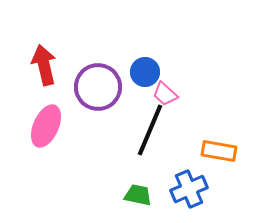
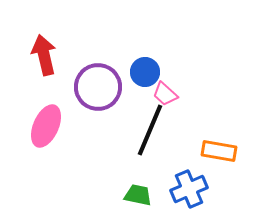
red arrow: moved 10 px up
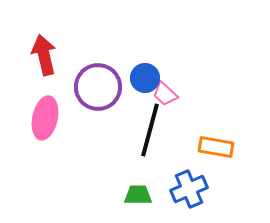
blue circle: moved 6 px down
pink ellipse: moved 1 px left, 8 px up; rotated 12 degrees counterclockwise
black line: rotated 8 degrees counterclockwise
orange rectangle: moved 3 px left, 4 px up
green trapezoid: rotated 12 degrees counterclockwise
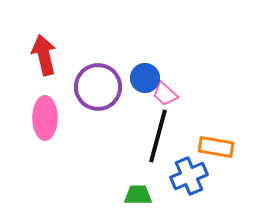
pink ellipse: rotated 12 degrees counterclockwise
black line: moved 8 px right, 6 px down
blue cross: moved 13 px up
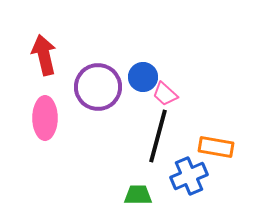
blue circle: moved 2 px left, 1 px up
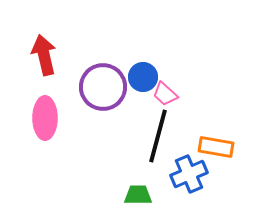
purple circle: moved 5 px right
blue cross: moved 2 px up
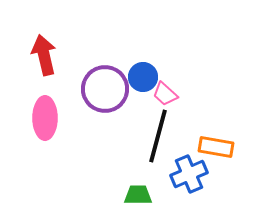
purple circle: moved 2 px right, 2 px down
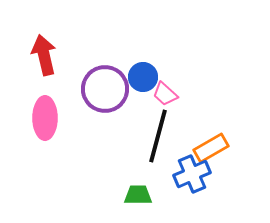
orange rectangle: moved 5 px left, 1 px down; rotated 40 degrees counterclockwise
blue cross: moved 3 px right
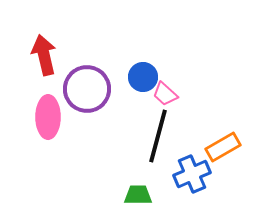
purple circle: moved 18 px left
pink ellipse: moved 3 px right, 1 px up
orange rectangle: moved 12 px right, 1 px up
